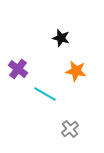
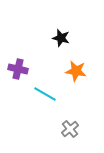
purple cross: rotated 24 degrees counterclockwise
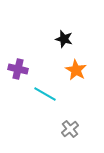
black star: moved 3 px right, 1 px down
orange star: moved 1 px up; rotated 20 degrees clockwise
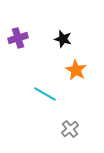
black star: moved 1 px left
purple cross: moved 31 px up; rotated 30 degrees counterclockwise
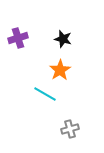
orange star: moved 16 px left; rotated 10 degrees clockwise
gray cross: rotated 24 degrees clockwise
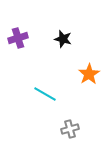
orange star: moved 29 px right, 4 px down
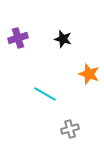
orange star: rotated 20 degrees counterclockwise
